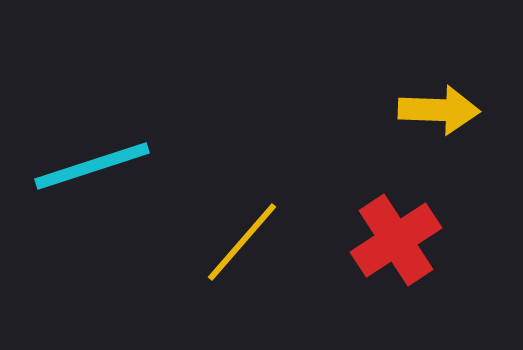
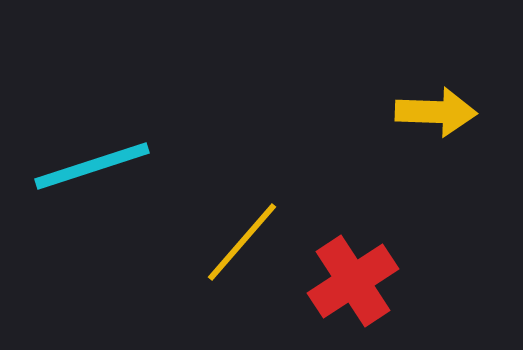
yellow arrow: moved 3 px left, 2 px down
red cross: moved 43 px left, 41 px down
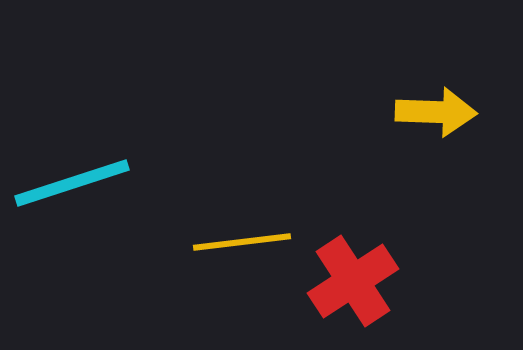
cyan line: moved 20 px left, 17 px down
yellow line: rotated 42 degrees clockwise
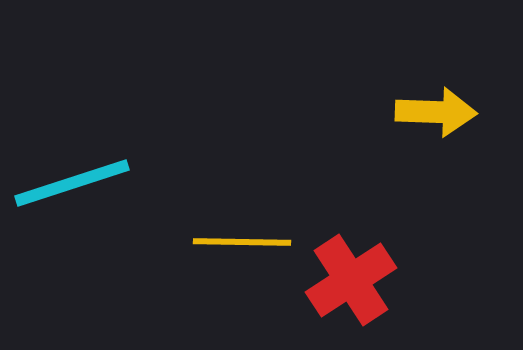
yellow line: rotated 8 degrees clockwise
red cross: moved 2 px left, 1 px up
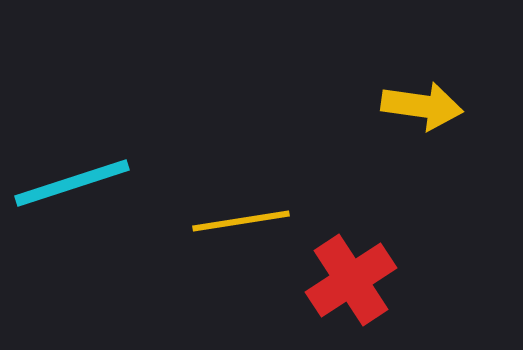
yellow arrow: moved 14 px left, 6 px up; rotated 6 degrees clockwise
yellow line: moved 1 px left, 21 px up; rotated 10 degrees counterclockwise
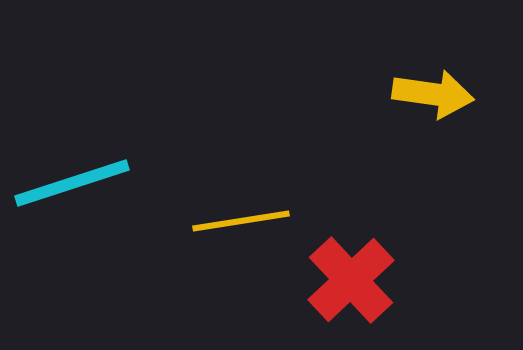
yellow arrow: moved 11 px right, 12 px up
red cross: rotated 10 degrees counterclockwise
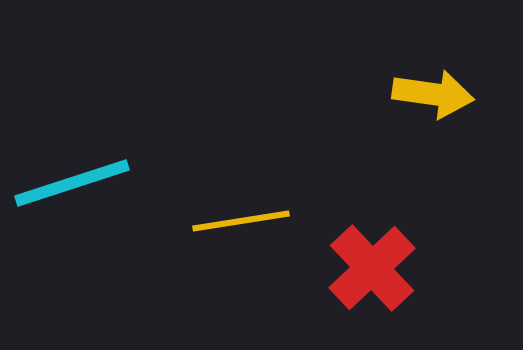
red cross: moved 21 px right, 12 px up
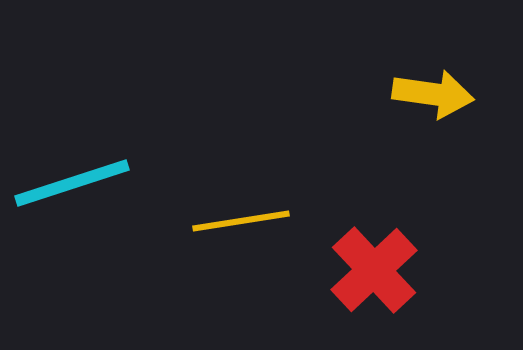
red cross: moved 2 px right, 2 px down
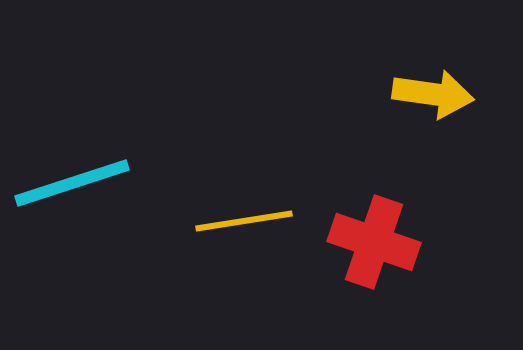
yellow line: moved 3 px right
red cross: moved 28 px up; rotated 28 degrees counterclockwise
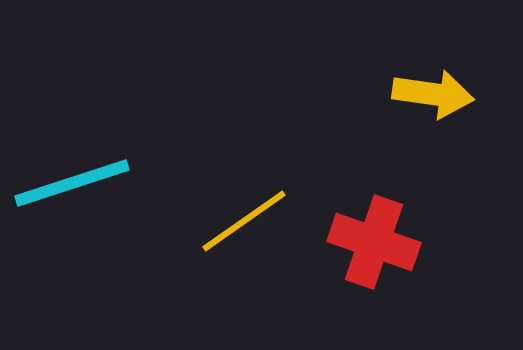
yellow line: rotated 26 degrees counterclockwise
